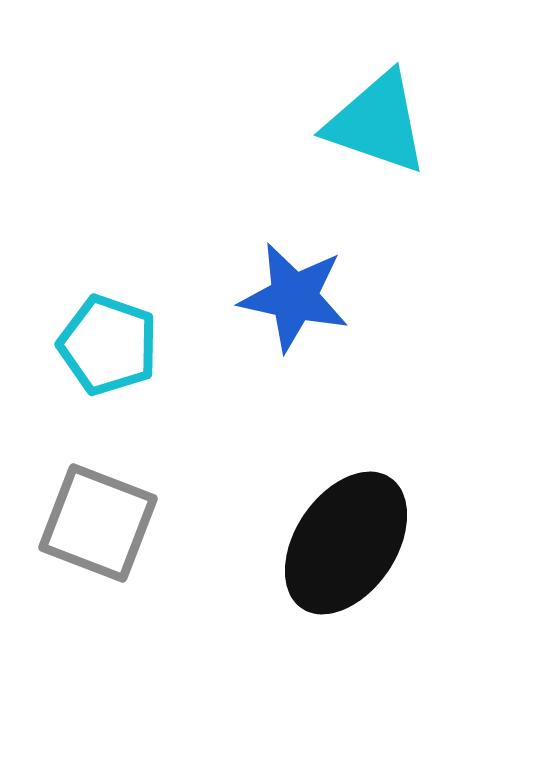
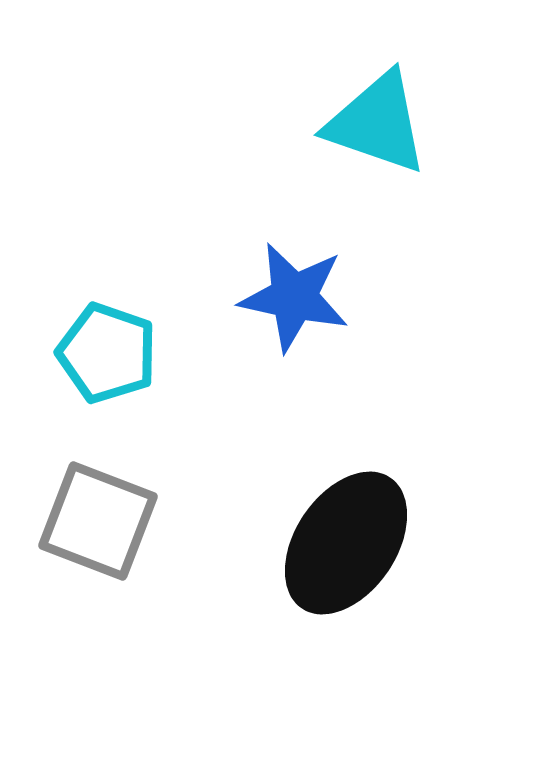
cyan pentagon: moved 1 px left, 8 px down
gray square: moved 2 px up
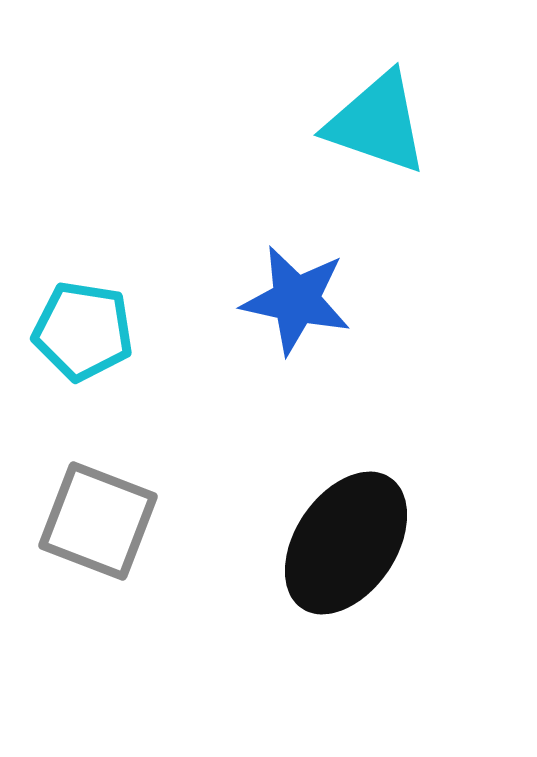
blue star: moved 2 px right, 3 px down
cyan pentagon: moved 24 px left, 22 px up; rotated 10 degrees counterclockwise
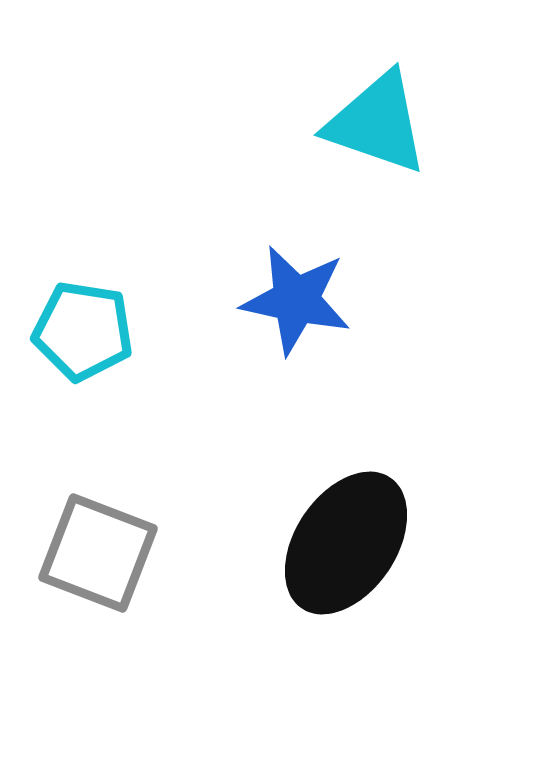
gray square: moved 32 px down
